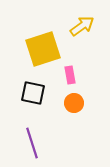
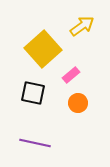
yellow square: rotated 24 degrees counterclockwise
pink rectangle: moved 1 px right; rotated 60 degrees clockwise
orange circle: moved 4 px right
purple line: moved 3 px right; rotated 60 degrees counterclockwise
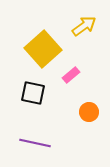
yellow arrow: moved 2 px right
orange circle: moved 11 px right, 9 px down
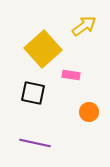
pink rectangle: rotated 48 degrees clockwise
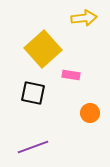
yellow arrow: moved 8 px up; rotated 30 degrees clockwise
orange circle: moved 1 px right, 1 px down
purple line: moved 2 px left, 4 px down; rotated 32 degrees counterclockwise
